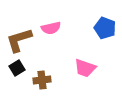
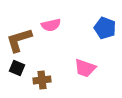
pink semicircle: moved 3 px up
black square: rotated 35 degrees counterclockwise
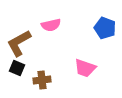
brown L-shape: moved 3 px down; rotated 12 degrees counterclockwise
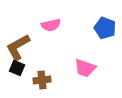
brown L-shape: moved 1 px left, 4 px down
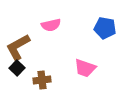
blue pentagon: rotated 10 degrees counterclockwise
black square: rotated 21 degrees clockwise
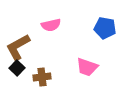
pink trapezoid: moved 2 px right, 1 px up
brown cross: moved 3 px up
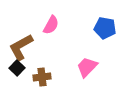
pink semicircle: rotated 48 degrees counterclockwise
brown L-shape: moved 3 px right
pink trapezoid: rotated 115 degrees clockwise
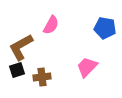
black square: moved 2 px down; rotated 28 degrees clockwise
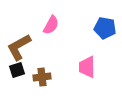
brown L-shape: moved 2 px left
pink trapezoid: rotated 45 degrees counterclockwise
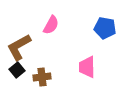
black square: rotated 21 degrees counterclockwise
